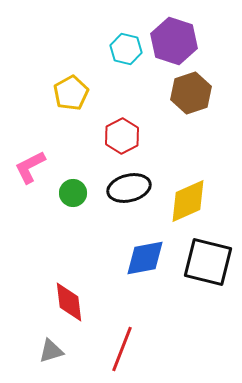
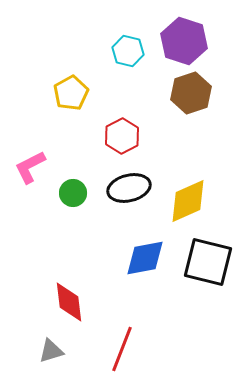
purple hexagon: moved 10 px right
cyan hexagon: moved 2 px right, 2 px down
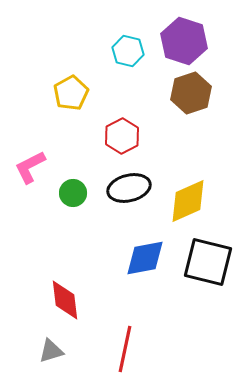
red diamond: moved 4 px left, 2 px up
red line: moved 3 px right; rotated 9 degrees counterclockwise
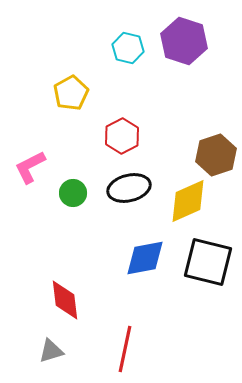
cyan hexagon: moved 3 px up
brown hexagon: moved 25 px right, 62 px down
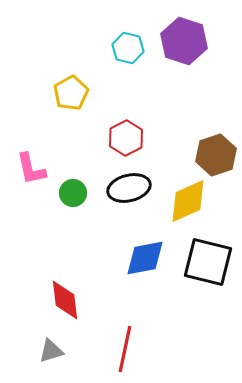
red hexagon: moved 4 px right, 2 px down
pink L-shape: moved 1 px right, 2 px down; rotated 75 degrees counterclockwise
